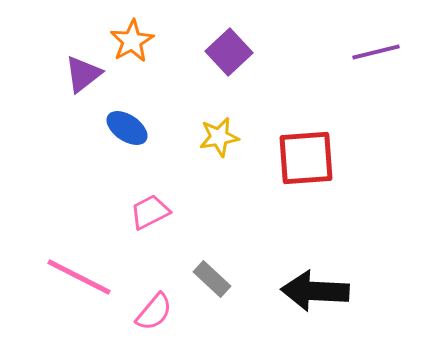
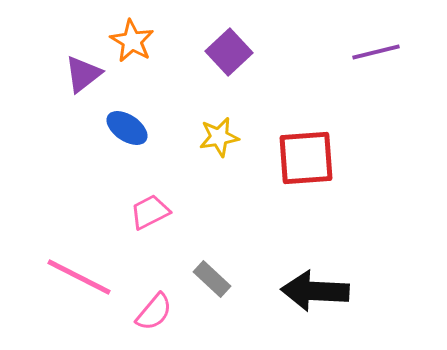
orange star: rotated 12 degrees counterclockwise
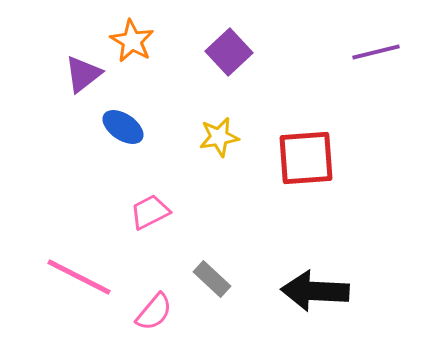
blue ellipse: moved 4 px left, 1 px up
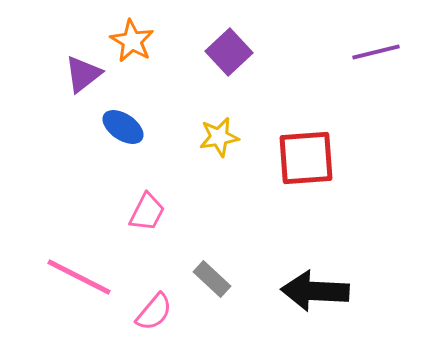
pink trapezoid: moved 3 px left; rotated 144 degrees clockwise
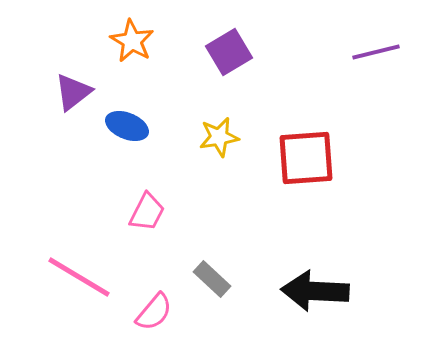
purple square: rotated 12 degrees clockwise
purple triangle: moved 10 px left, 18 px down
blue ellipse: moved 4 px right, 1 px up; rotated 12 degrees counterclockwise
pink line: rotated 4 degrees clockwise
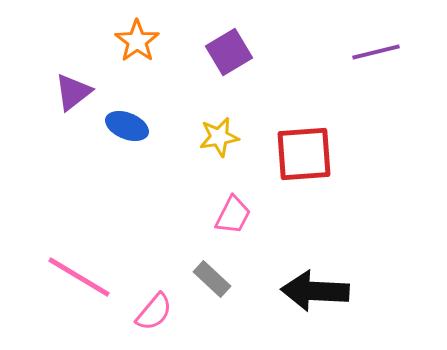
orange star: moved 5 px right; rotated 6 degrees clockwise
red square: moved 2 px left, 4 px up
pink trapezoid: moved 86 px right, 3 px down
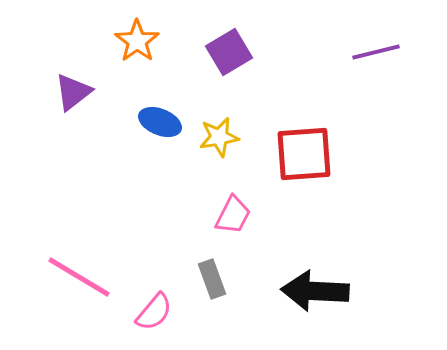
blue ellipse: moved 33 px right, 4 px up
gray rectangle: rotated 27 degrees clockwise
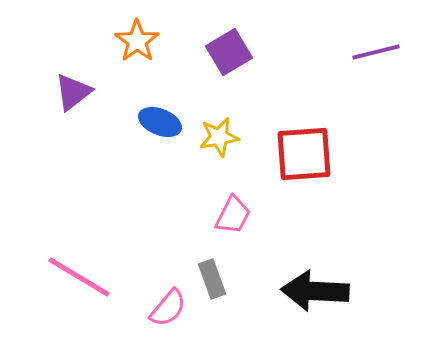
pink semicircle: moved 14 px right, 4 px up
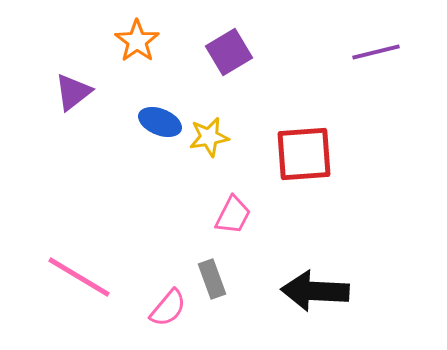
yellow star: moved 10 px left
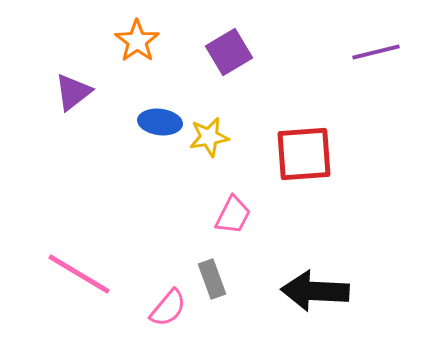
blue ellipse: rotated 15 degrees counterclockwise
pink line: moved 3 px up
